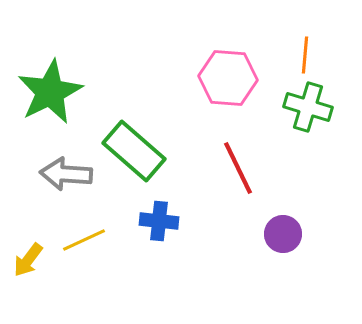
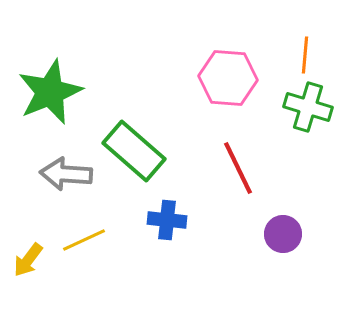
green star: rotated 4 degrees clockwise
blue cross: moved 8 px right, 1 px up
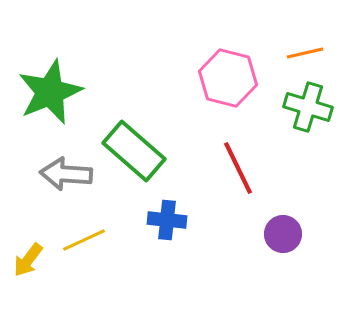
orange line: moved 2 px up; rotated 72 degrees clockwise
pink hexagon: rotated 10 degrees clockwise
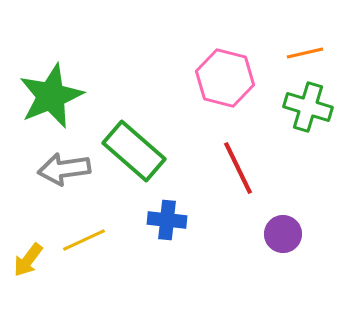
pink hexagon: moved 3 px left
green star: moved 1 px right, 4 px down
gray arrow: moved 2 px left, 5 px up; rotated 12 degrees counterclockwise
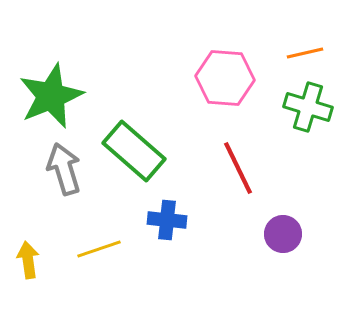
pink hexagon: rotated 10 degrees counterclockwise
gray arrow: rotated 81 degrees clockwise
yellow line: moved 15 px right, 9 px down; rotated 6 degrees clockwise
yellow arrow: rotated 135 degrees clockwise
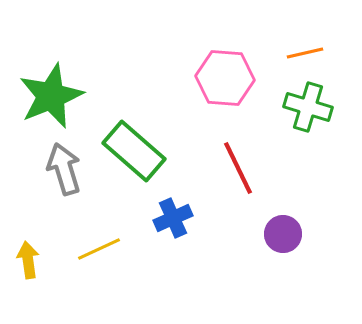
blue cross: moved 6 px right, 2 px up; rotated 30 degrees counterclockwise
yellow line: rotated 6 degrees counterclockwise
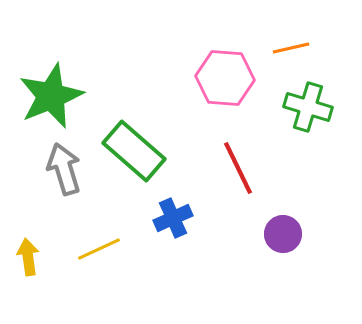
orange line: moved 14 px left, 5 px up
yellow arrow: moved 3 px up
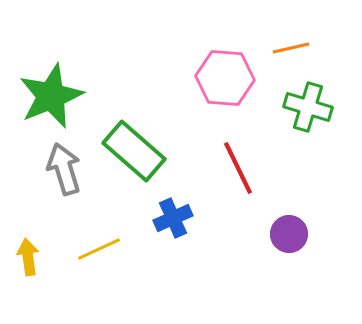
purple circle: moved 6 px right
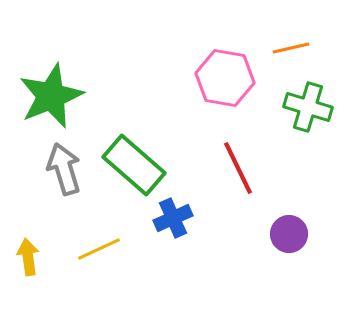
pink hexagon: rotated 6 degrees clockwise
green rectangle: moved 14 px down
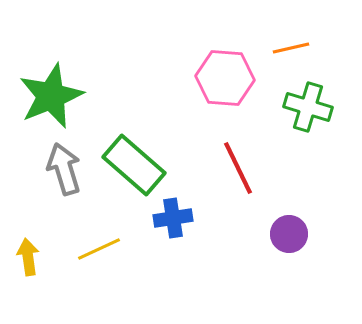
pink hexagon: rotated 6 degrees counterclockwise
blue cross: rotated 15 degrees clockwise
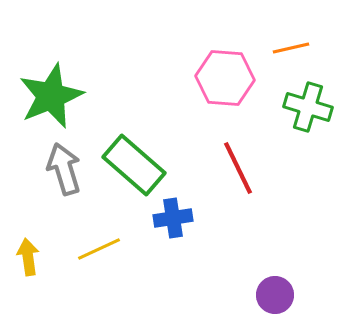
purple circle: moved 14 px left, 61 px down
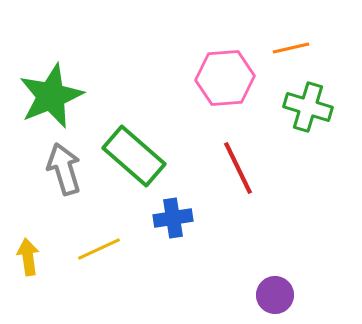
pink hexagon: rotated 8 degrees counterclockwise
green rectangle: moved 9 px up
